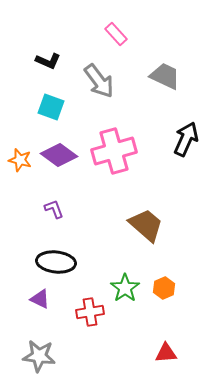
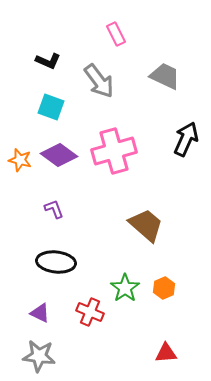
pink rectangle: rotated 15 degrees clockwise
purple triangle: moved 14 px down
red cross: rotated 32 degrees clockwise
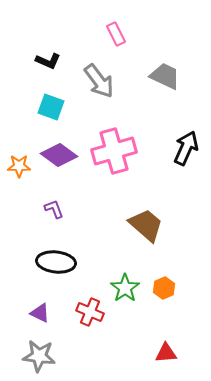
black arrow: moved 9 px down
orange star: moved 1 px left, 6 px down; rotated 15 degrees counterclockwise
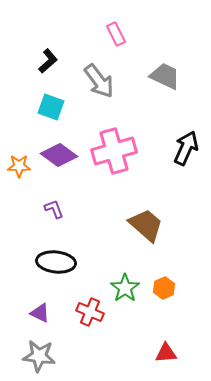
black L-shape: rotated 65 degrees counterclockwise
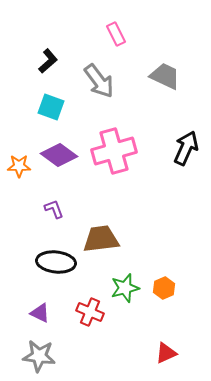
brown trapezoid: moved 45 px left, 14 px down; rotated 48 degrees counterclockwise
green star: rotated 20 degrees clockwise
red triangle: rotated 20 degrees counterclockwise
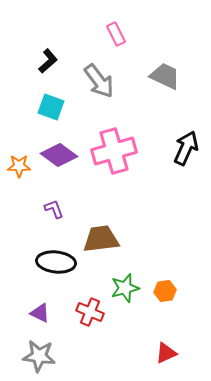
orange hexagon: moved 1 px right, 3 px down; rotated 15 degrees clockwise
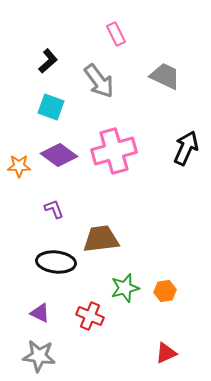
red cross: moved 4 px down
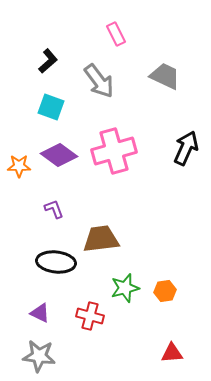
red cross: rotated 8 degrees counterclockwise
red triangle: moved 6 px right; rotated 20 degrees clockwise
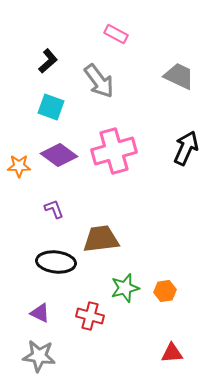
pink rectangle: rotated 35 degrees counterclockwise
gray trapezoid: moved 14 px right
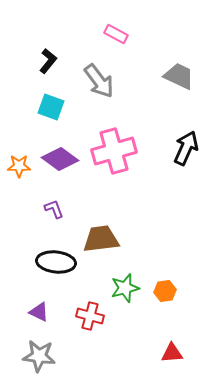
black L-shape: rotated 10 degrees counterclockwise
purple diamond: moved 1 px right, 4 px down
purple triangle: moved 1 px left, 1 px up
